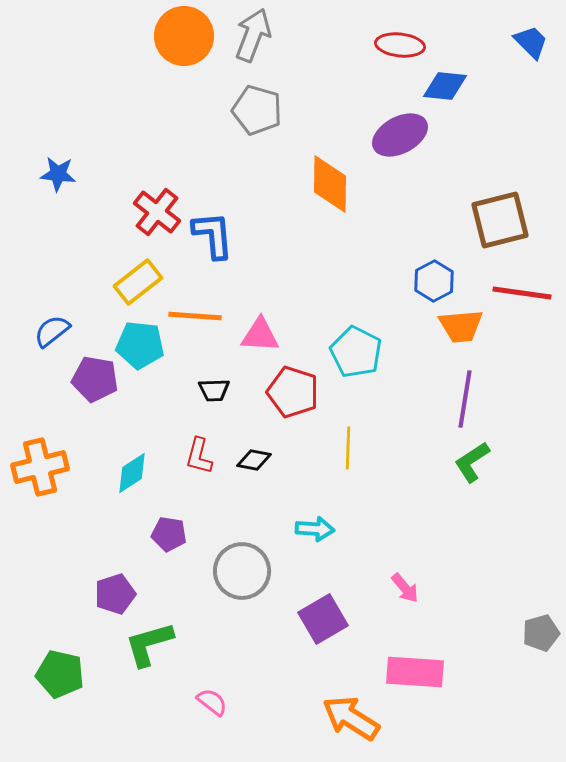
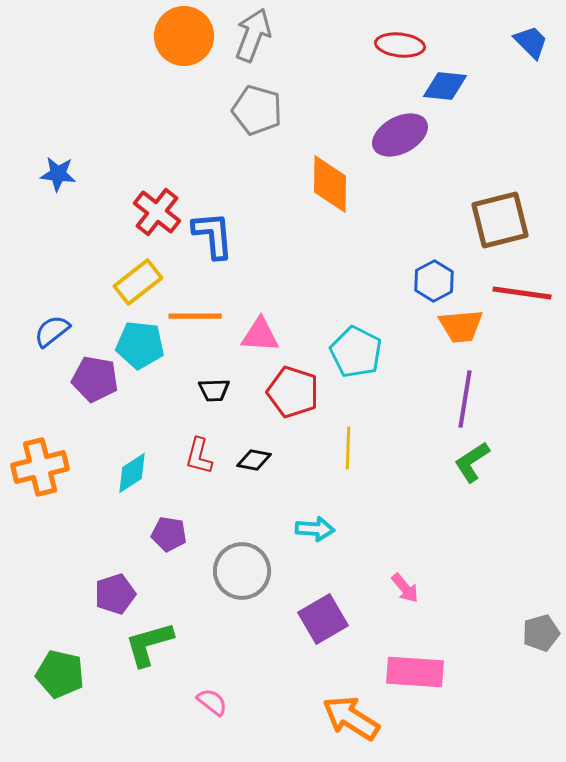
orange line at (195, 316): rotated 4 degrees counterclockwise
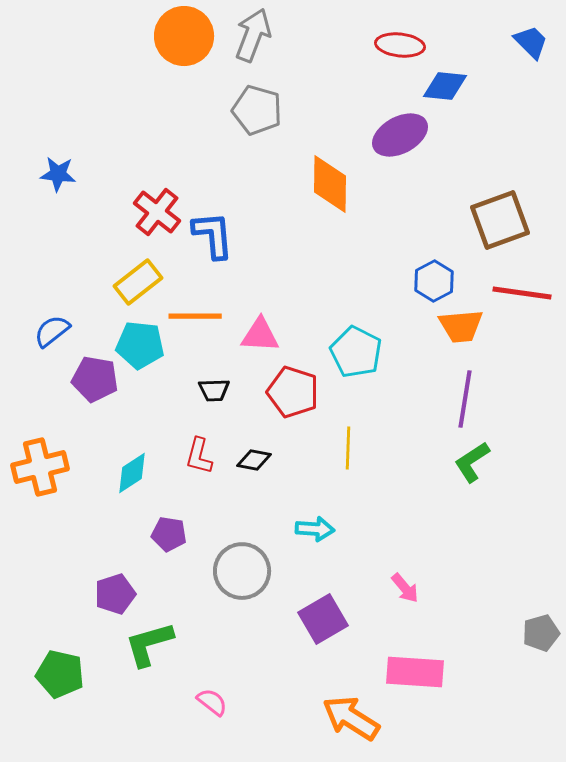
brown square at (500, 220): rotated 6 degrees counterclockwise
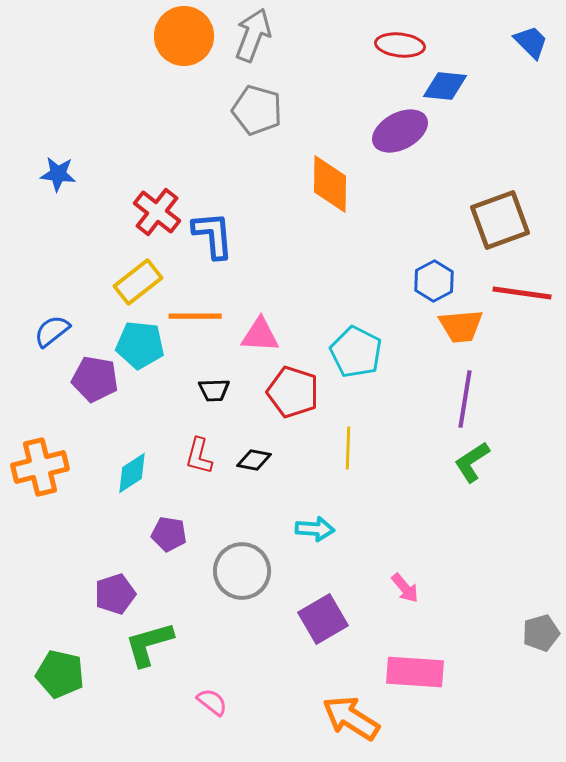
purple ellipse at (400, 135): moved 4 px up
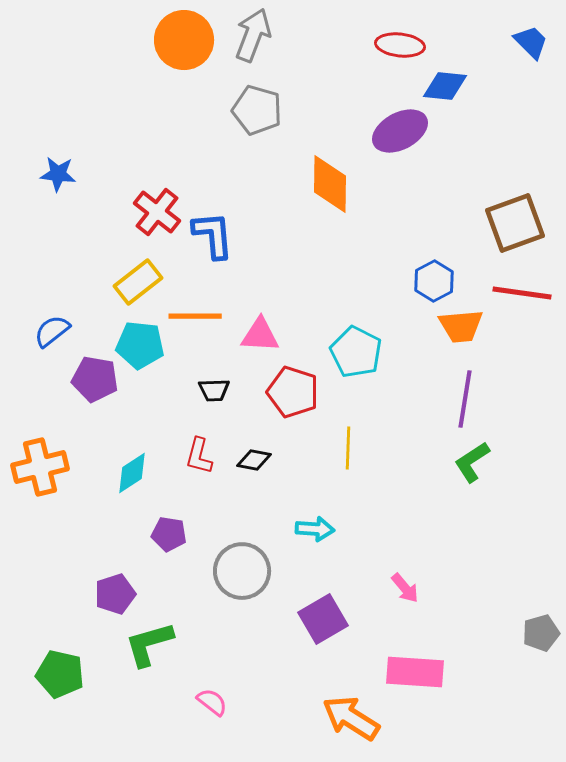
orange circle at (184, 36): moved 4 px down
brown square at (500, 220): moved 15 px right, 3 px down
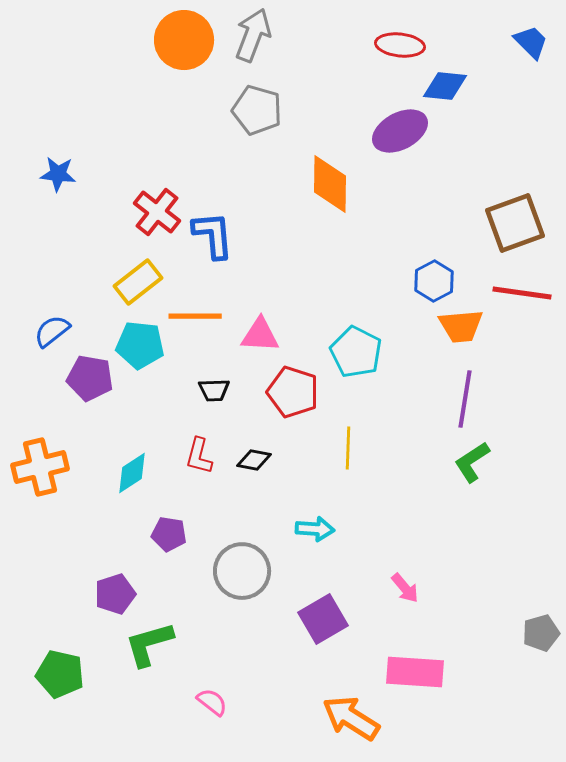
purple pentagon at (95, 379): moved 5 px left, 1 px up
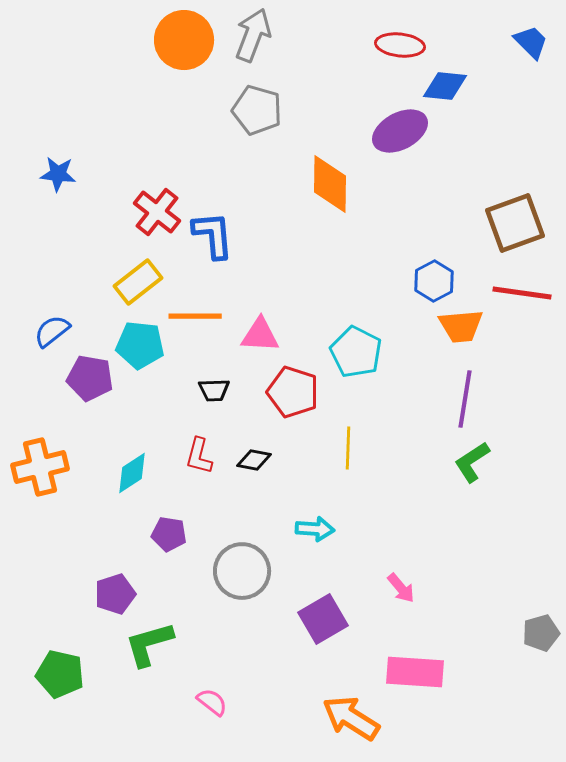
pink arrow at (405, 588): moved 4 px left
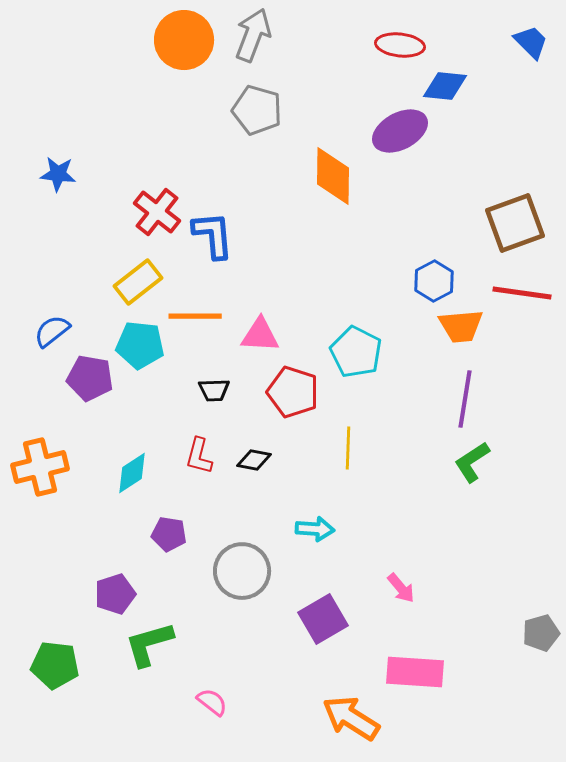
orange diamond at (330, 184): moved 3 px right, 8 px up
green pentagon at (60, 674): moved 5 px left, 9 px up; rotated 6 degrees counterclockwise
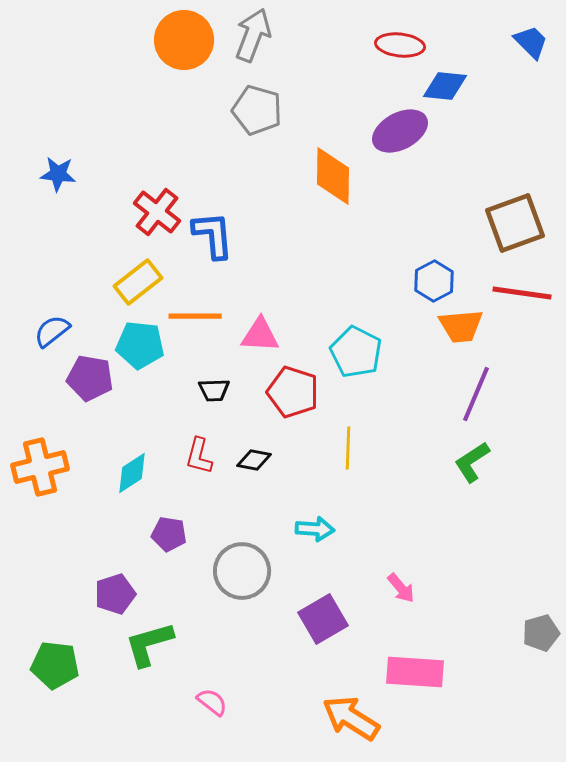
purple line at (465, 399): moved 11 px right, 5 px up; rotated 14 degrees clockwise
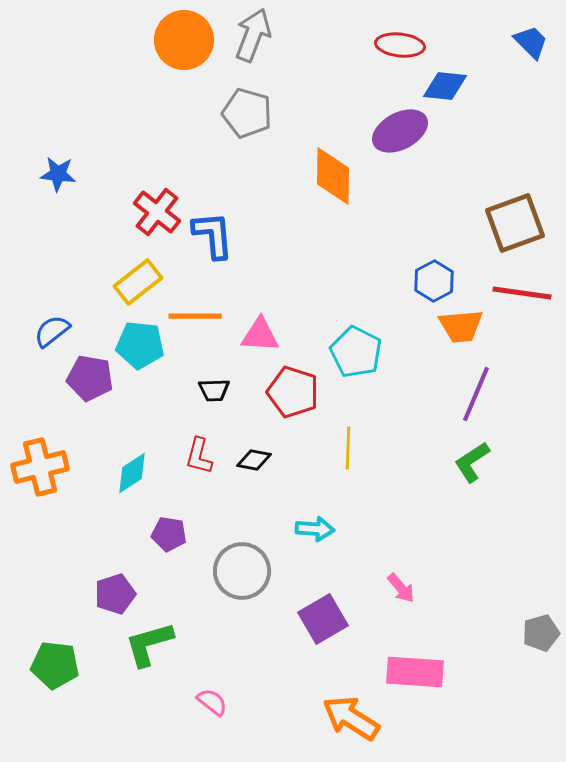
gray pentagon at (257, 110): moved 10 px left, 3 px down
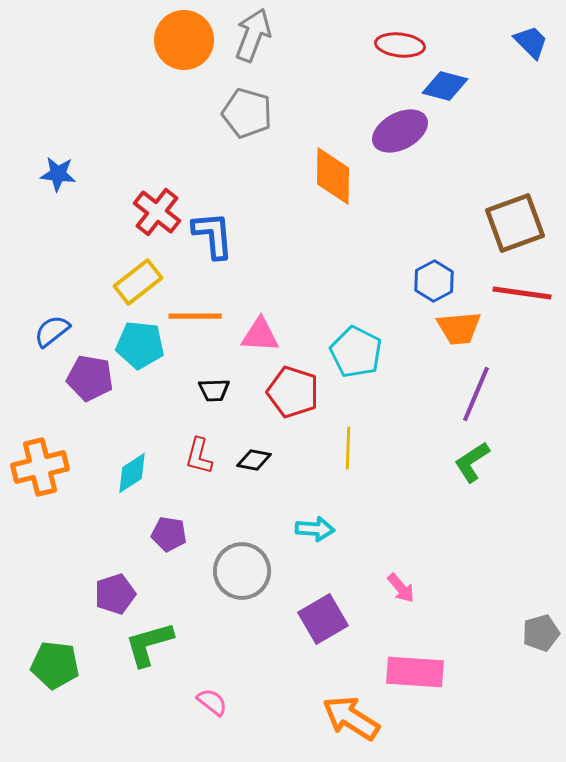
blue diamond at (445, 86): rotated 9 degrees clockwise
orange trapezoid at (461, 326): moved 2 px left, 2 px down
